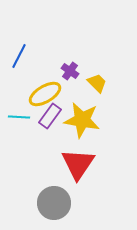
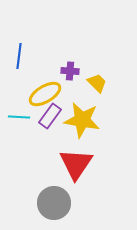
blue line: rotated 20 degrees counterclockwise
purple cross: rotated 30 degrees counterclockwise
red triangle: moved 2 px left
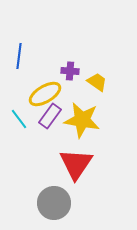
yellow trapezoid: moved 1 px up; rotated 10 degrees counterclockwise
cyan line: moved 2 px down; rotated 50 degrees clockwise
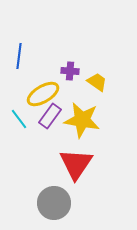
yellow ellipse: moved 2 px left
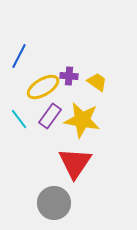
blue line: rotated 20 degrees clockwise
purple cross: moved 1 px left, 5 px down
yellow ellipse: moved 7 px up
red triangle: moved 1 px left, 1 px up
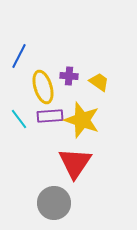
yellow trapezoid: moved 2 px right
yellow ellipse: rotated 76 degrees counterclockwise
purple rectangle: rotated 50 degrees clockwise
yellow star: rotated 9 degrees clockwise
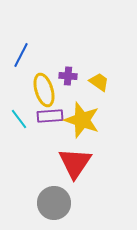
blue line: moved 2 px right, 1 px up
purple cross: moved 1 px left
yellow ellipse: moved 1 px right, 3 px down
